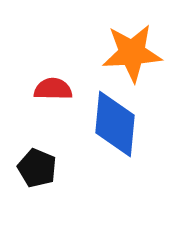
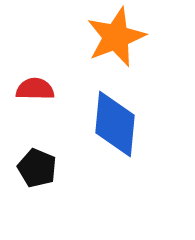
orange star: moved 16 px left, 16 px up; rotated 18 degrees counterclockwise
red semicircle: moved 18 px left
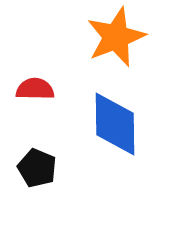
blue diamond: rotated 6 degrees counterclockwise
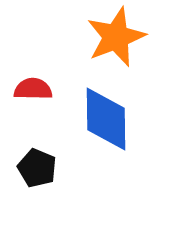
red semicircle: moved 2 px left
blue diamond: moved 9 px left, 5 px up
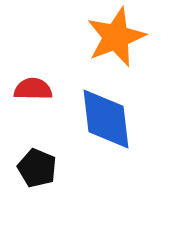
blue diamond: rotated 6 degrees counterclockwise
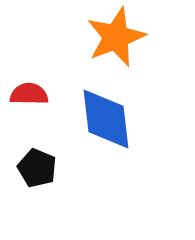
red semicircle: moved 4 px left, 5 px down
